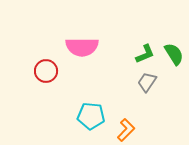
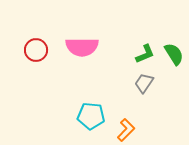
red circle: moved 10 px left, 21 px up
gray trapezoid: moved 3 px left, 1 px down
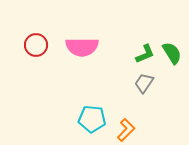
red circle: moved 5 px up
green semicircle: moved 2 px left, 1 px up
cyan pentagon: moved 1 px right, 3 px down
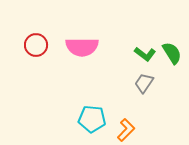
green L-shape: rotated 60 degrees clockwise
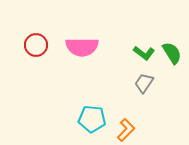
green L-shape: moved 1 px left, 1 px up
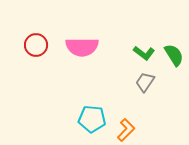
green semicircle: moved 2 px right, 2 px down
gray trapezoid: moved 1 px right, 1 px up
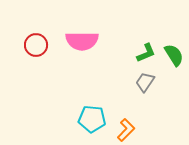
pink semicircle: moved 6 px up
green L-shape: moved 2 px right; rotated 60 degrees counterclockwise
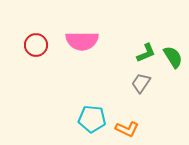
green semicircle: moved 1 px left, 2 px down
gray trapezoid: moved 4 px left, 1 px down
orange L-shape: moved 1 px right, 1 px up; rotated 70 degrees clockwise
